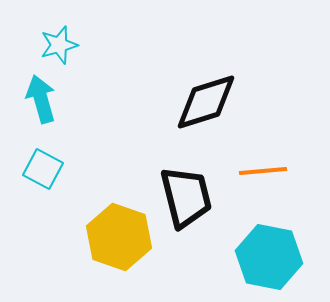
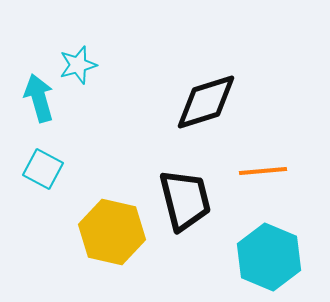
cyan star: moved 19 px right, 20 px down
cyan arrow: moved 2 px left, 1 px up
black trapezoid: moved 1 px left, 3 px down
yellow hexagon: moved 7 px left, 5 px up; rotated 6 degrees counterclockwise
cyan hexagon: rotated 12 degrees clockwise
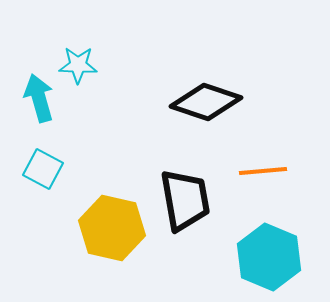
cyan star: rotated 18 degrees clockwise
black diamond: rotated 36 degrees clockwise
black trapezoid: rotated 4 degrees clockwise
yellow hexagon: moved 4 px up
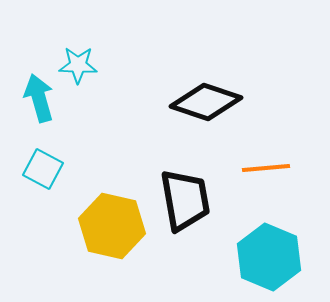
orange line: moved 3 px right, 3 px up
yellow hexagon: moved 2 px up
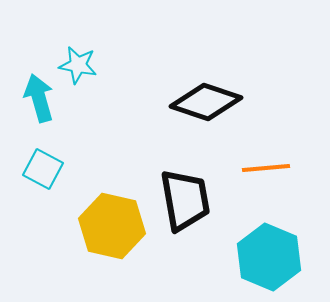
cyan star: rotated 9 degrees clockwise
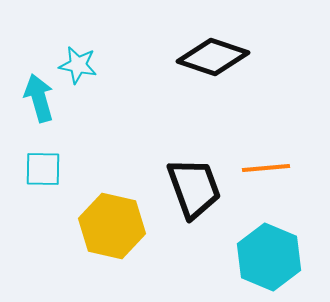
black diamond: moved 7 px right, 45 px up
cyan square: rotated 27 degrees counterclockwise
black trapezoid: moved 9 px right, 12 px up; rotated 10 degrees counterclockwise
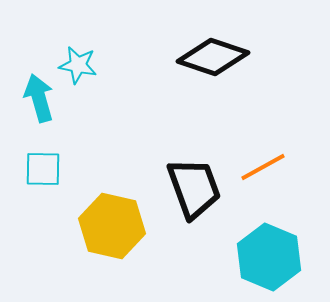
orange line: moved 3 px left, 1 px up; rotated 24 degrees counterclockwise
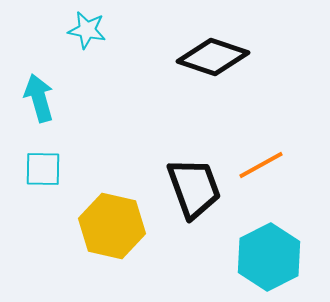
cyan star: moved 9 px right, 35 px up
orange line: moved 2 px left, 2 px up
cyan hexagon: rotated 10 degrees clockwise
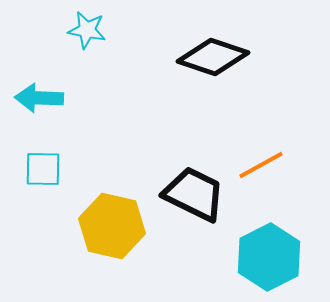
cyan arrow: rotated 72 degrees counterclockwise
black trapezoid: moved 6 px down; rotated 44 degrees counterclockwise
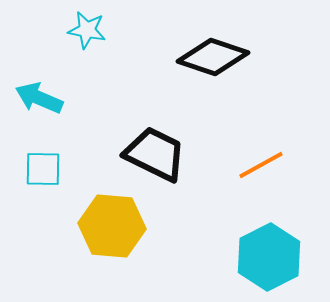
cyan arrow: rotated 21 degrees clockwise
black trapezoid: moved 39 px left, 40 px up
yellow hexagon: rotated 8 degrees counterclockwise
